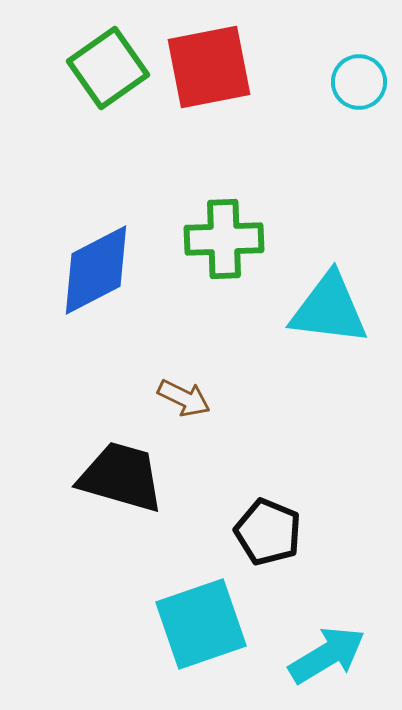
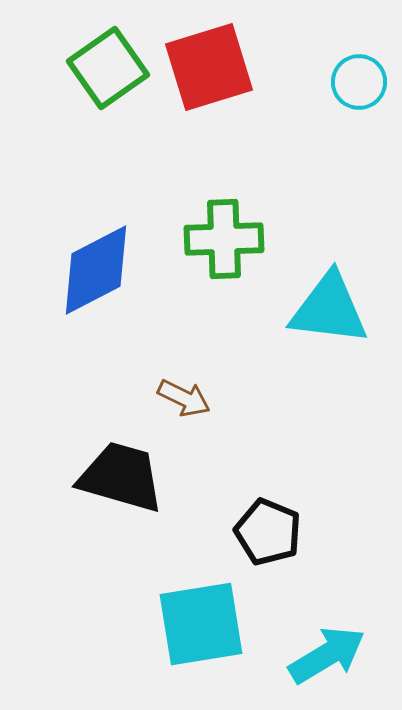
red square: rotated 6 degrees counterclockwise
cyan square: rotated 10 degrees clockwise
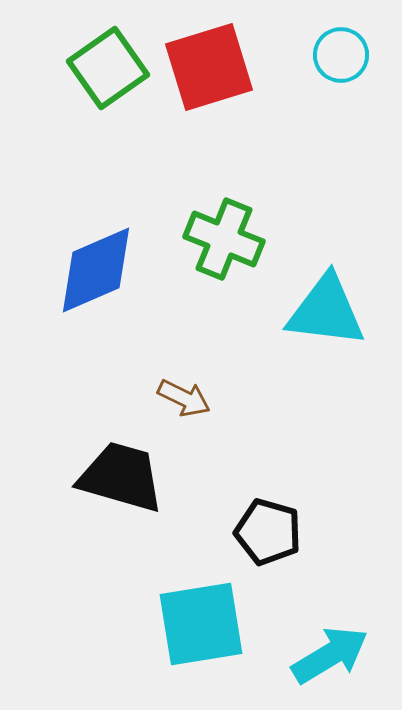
cyan circle: moved 18 px left, 27 px up
green cross: rotated 24 degrees clockwise
blue diamond: rotated 4 degrees clockwise
cyan triangle: moved 3 px left, 2 px down
black pentagon: rotated 6 degrees counterclockwise
cyan arrow: moved 3 px right
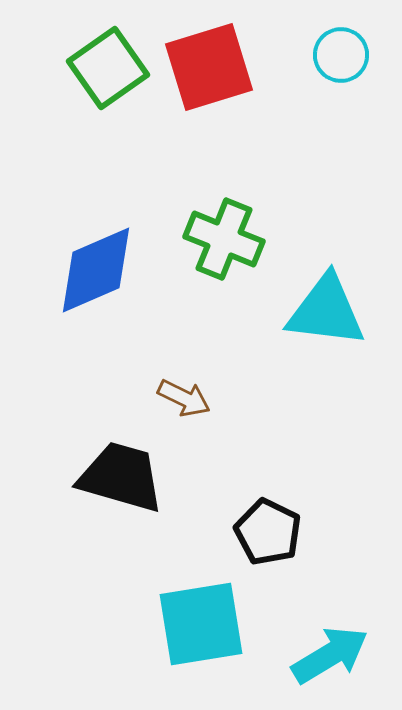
black pentagon: rotated 10 degrees clockwise
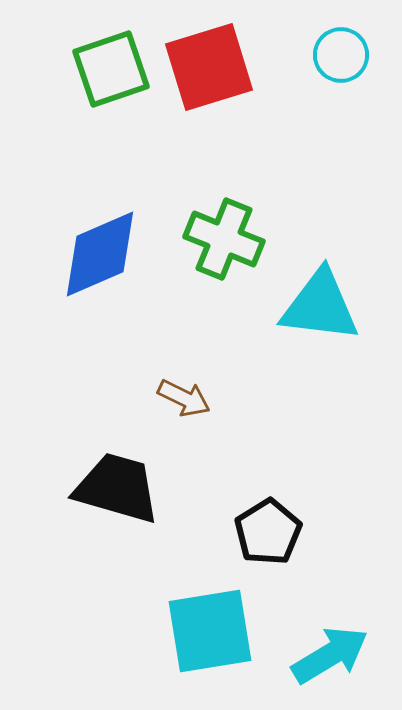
green square: moved 3 px right, 1 px down; rotated 16 degrees clockwise
blue diamond: moved 4 px right, 16 px up
cyan triangle: moved 6 px left, 5 px up
black trapezoid: moved 4 px left, 11 px down
black pentagon: rotated 14 degrees clockwise
cyan square: moved 9 px right, 7 px down
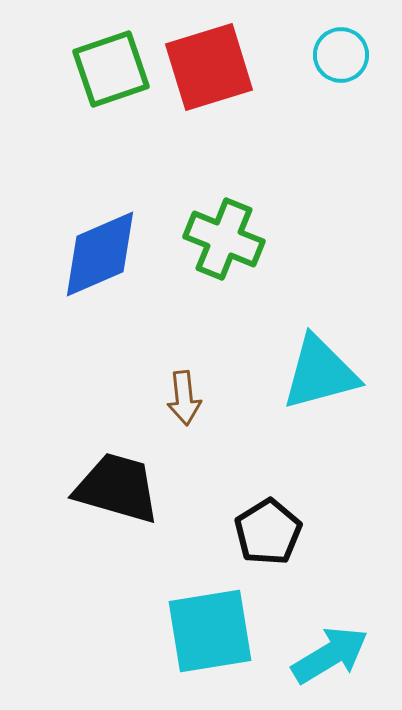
cyan triangle: moved 67 px down; rotated 22 degrees counterclockwise
brown arrow: rotated 58 degrees clockwise
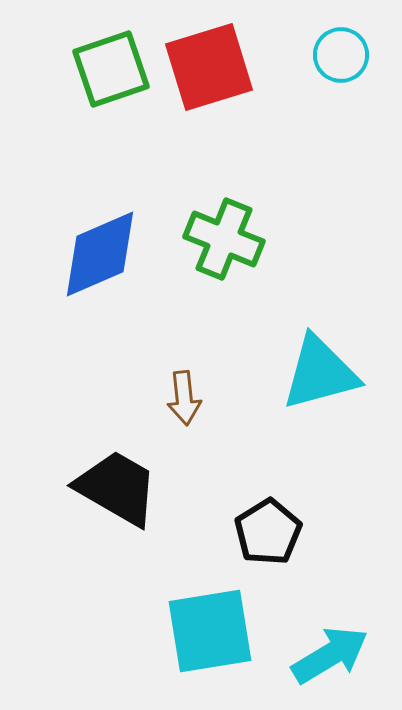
black trapezoid: rotated 14 degrees clockwise
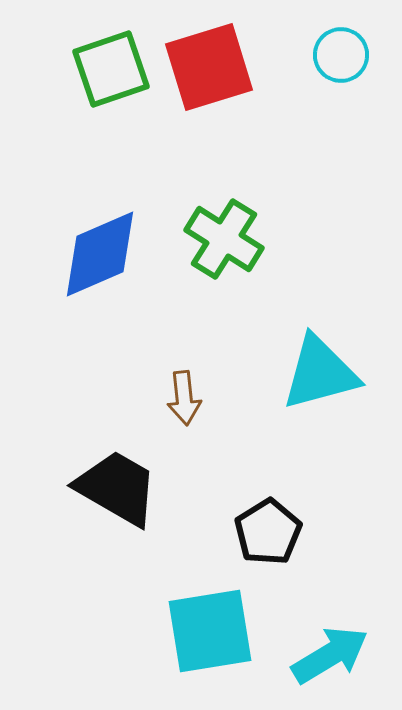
green cross: rotated 10 degrees clockwise
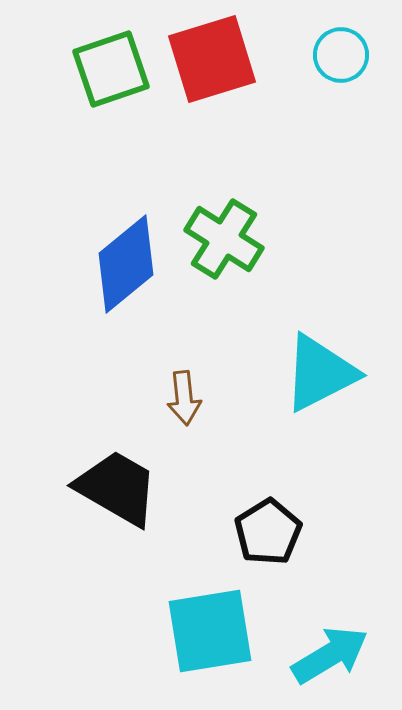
red square: moved 3 px right, 8 px up
blue diamond: moved 26 px right, 10 px down; rotated 16 degrees counterclockwise
cyan triangle: rotated 12 degrees counterclockwise
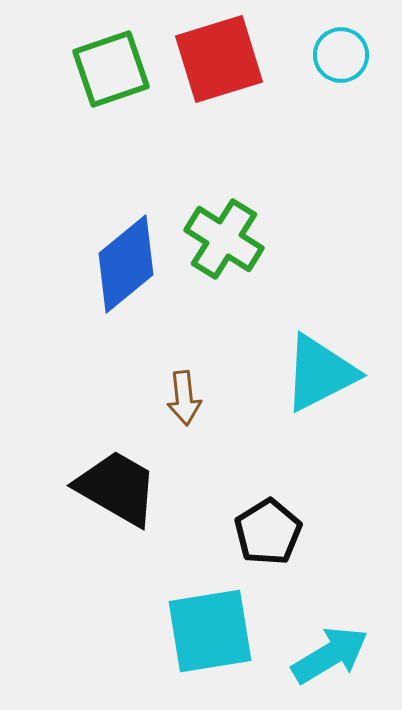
red square: moved 7 px right
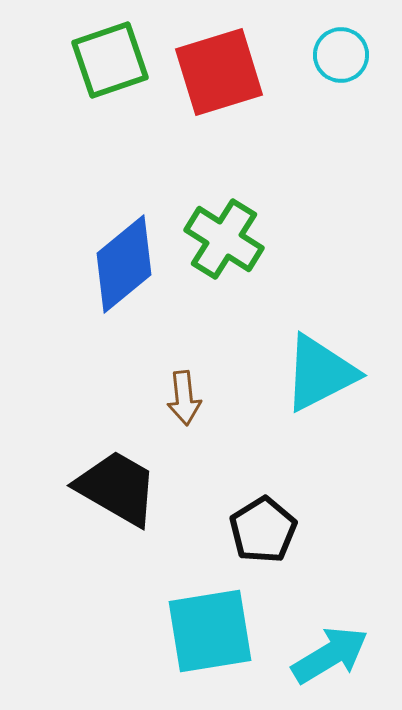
red square: moved 13 px down
green square: moved 1 px left, 9 px up
blue diamond: moved 2 px left
black pentagon: moved 5 px left, 2 px up
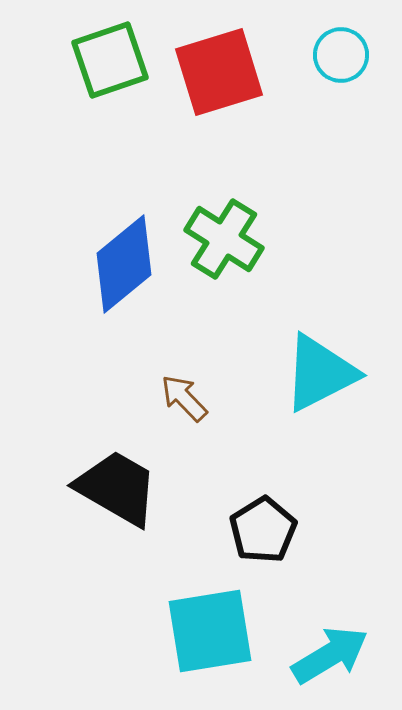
brown arrow: rotated 142 degrees clockwise
